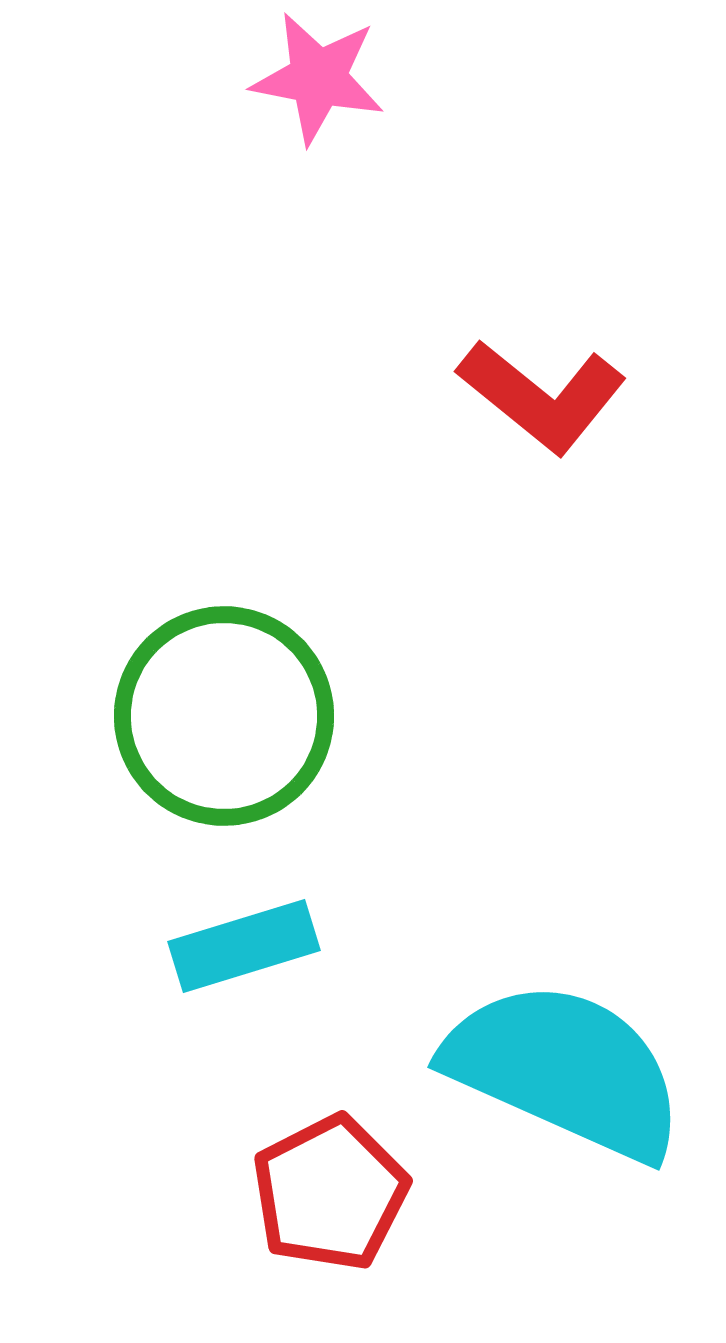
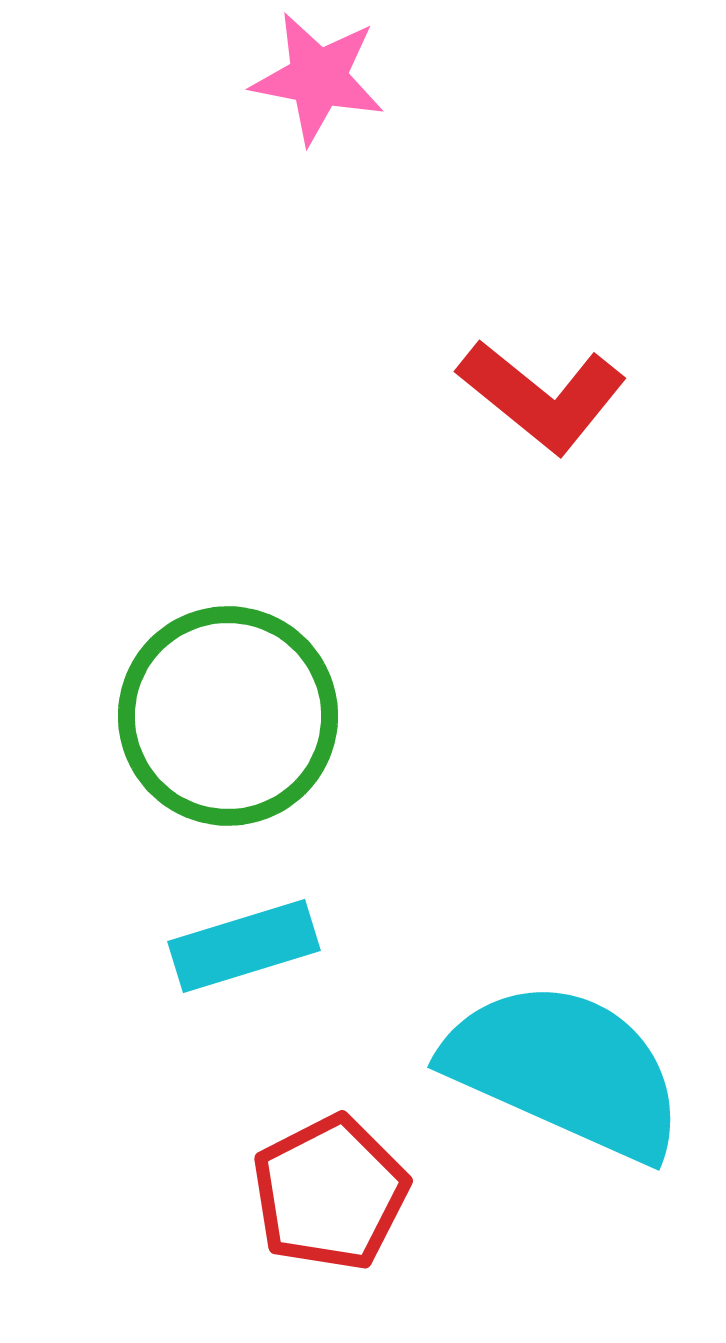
green circle: moved 4 px right
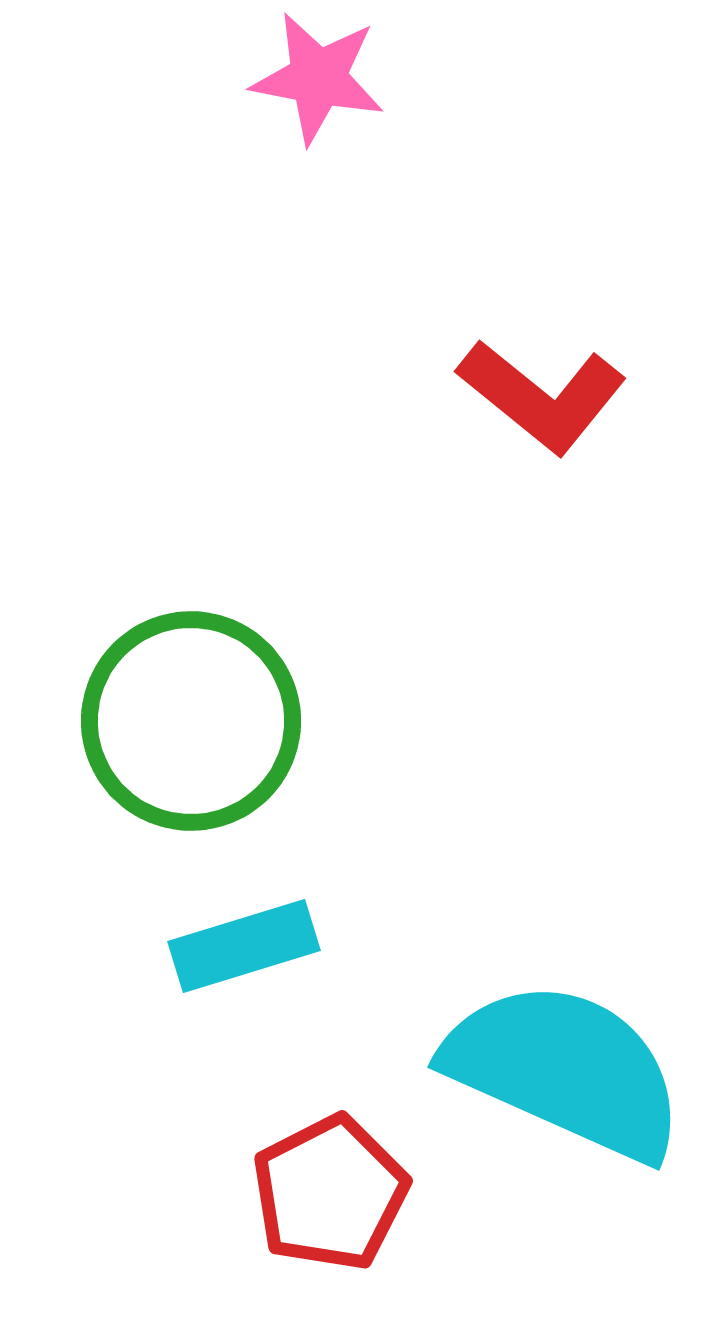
green circle: moved 37 px left, 5 px down
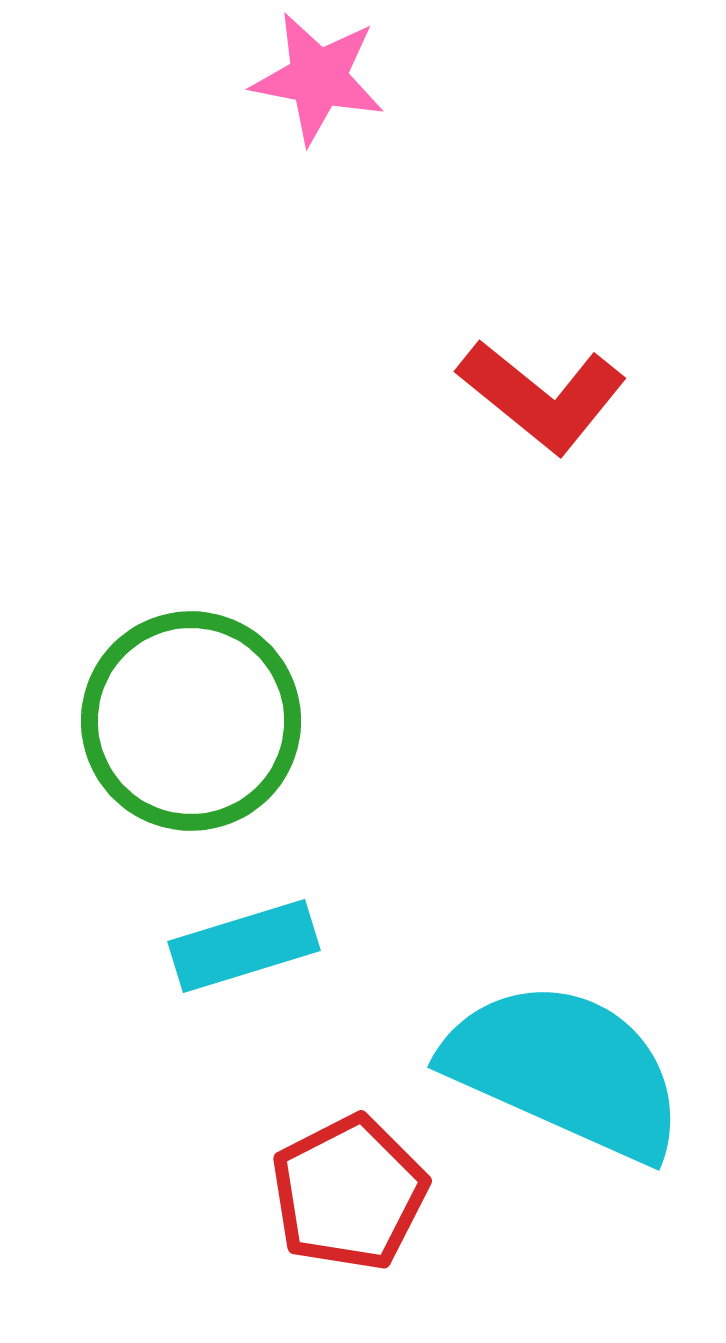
red pentagon: moved 19 px right
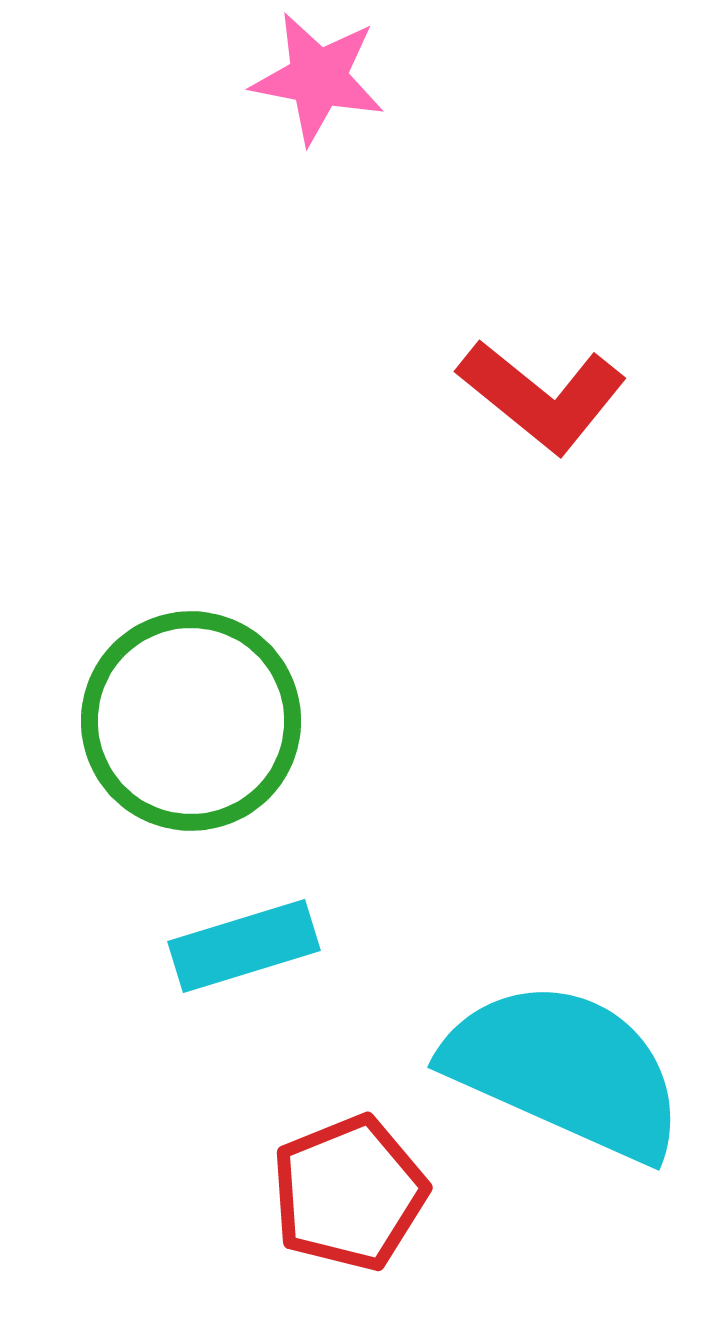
red pentagon: rotated 5 degrees clockwise
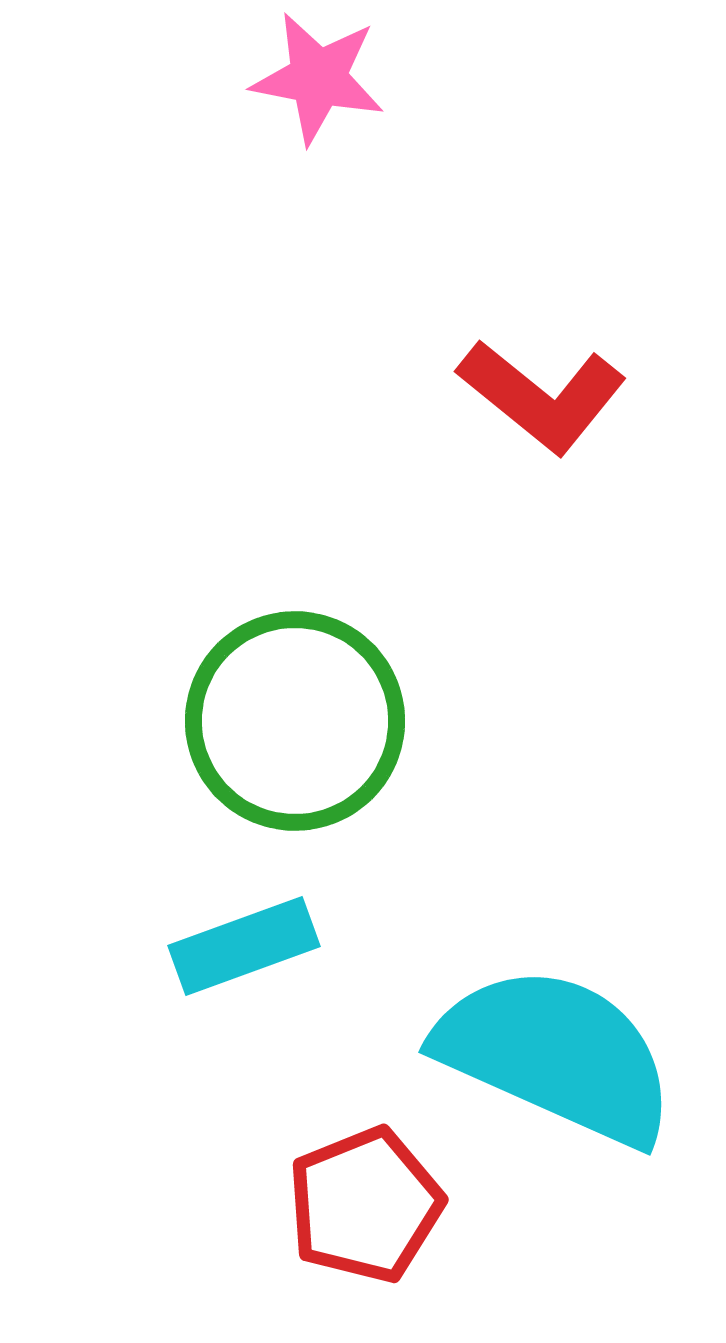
green circle: moved 104 px right
cyan rectangle: rotated 3 degrees counterclockwise
cyan semicircle: moved 9 px left, 15 px up
red pentagon: moved 16 px right, 12 px down
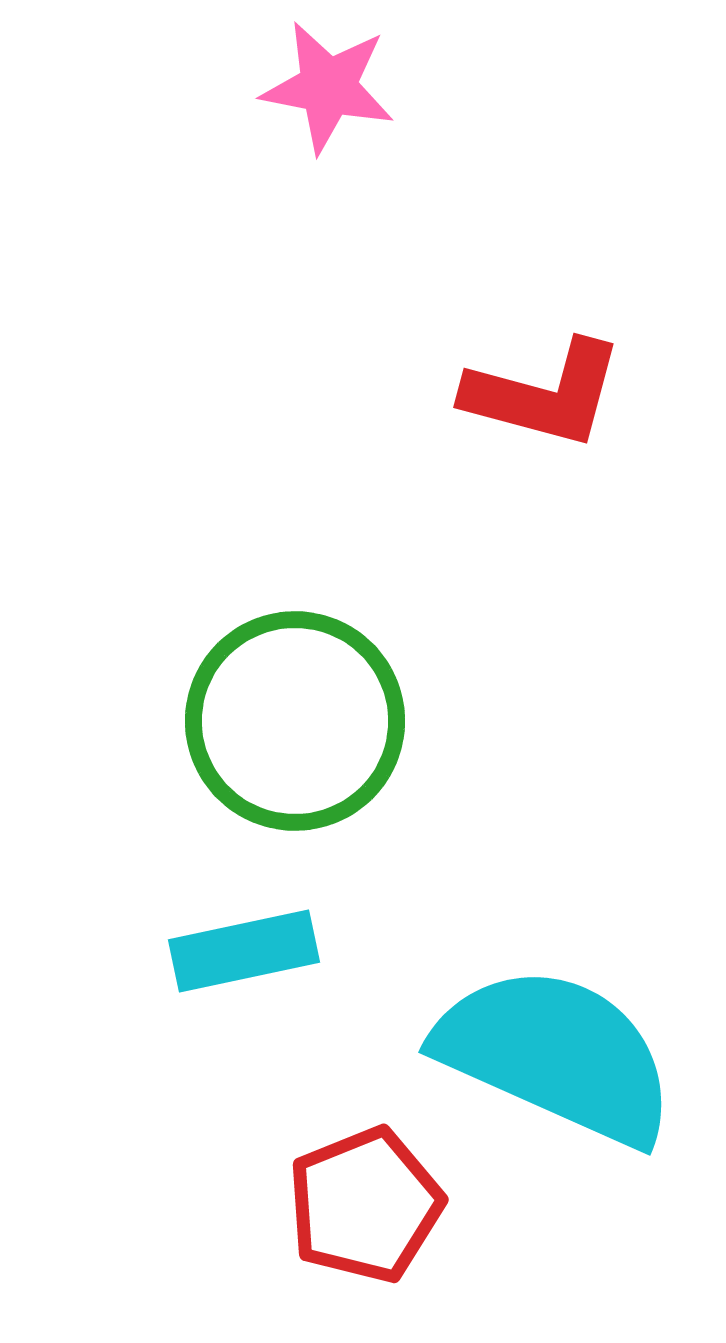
pink star: moved 10 px right, 9 px down
red L-shape: moved 2 px right, 2 px up; rotated 24 degrees counterclockwise
cyan rectangle: moved 5 px down; rotated 8 degrees clockwise
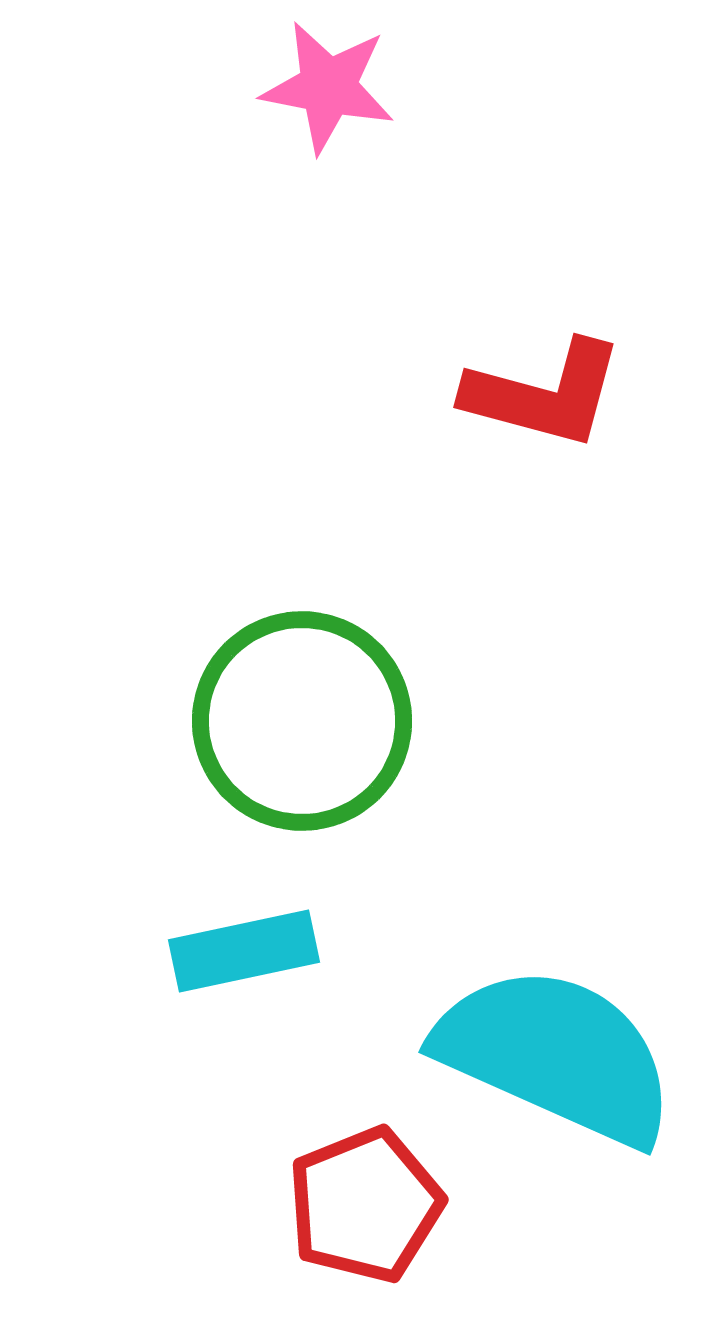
green circle: moved 7 px right
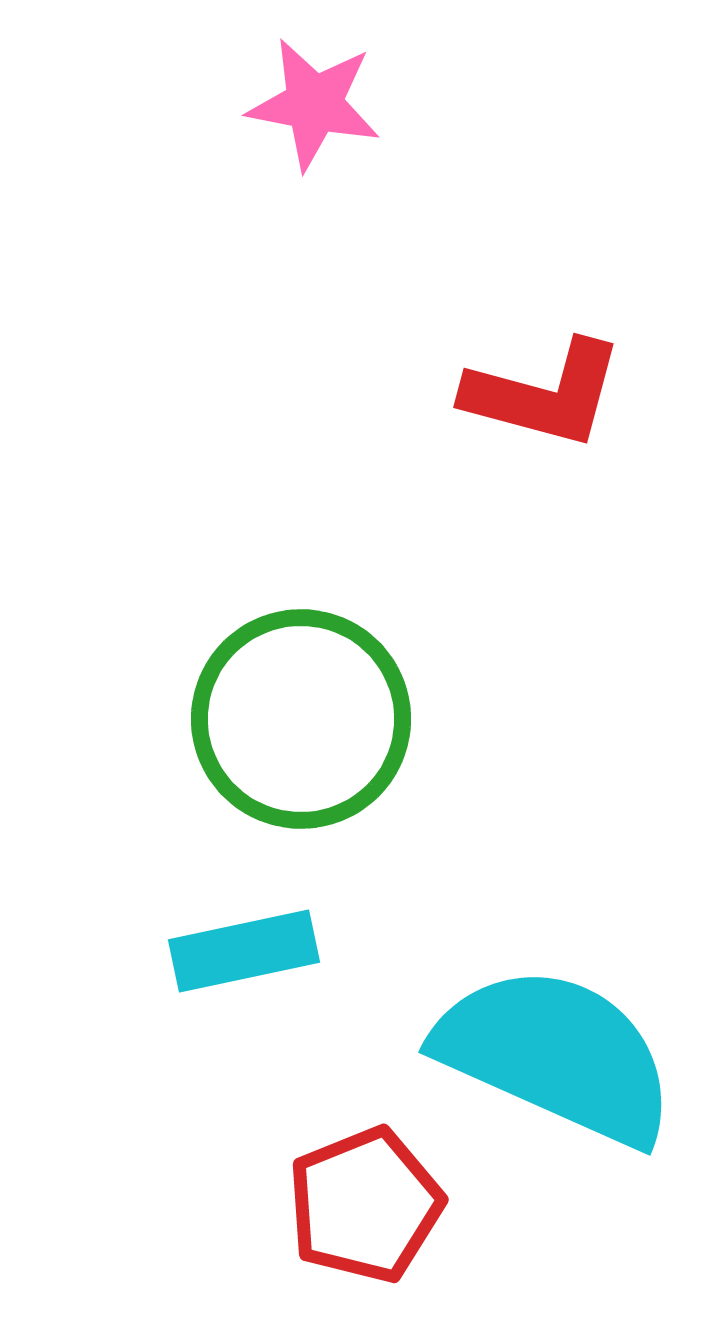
pink star: moved 14 px left, 17 px down
green circle: moved 1 px left, 2 px up
